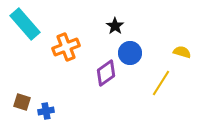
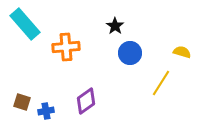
orange cross: rotated 16 degrees clockwise
purple diamond: moved 20 px left, 28 px down
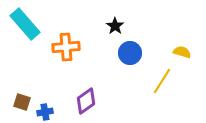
yellow line: moved 1 px right, 2 px up
blue cross: moved 1 px left, 1 px down
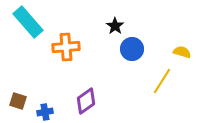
cyan rectangle: moved 3 px right, 2 px up
blue circle: moved 2 px right, 4 px up
brown square: moved 4 px left, 1 px up
